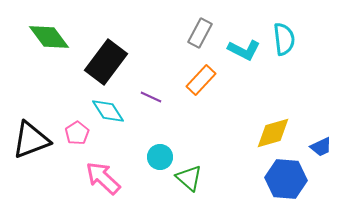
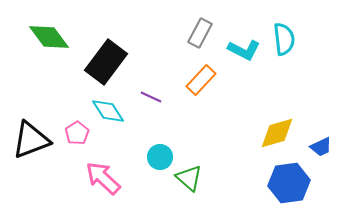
yellow diamond: moved 4 px right
blue hexagon: moved 3 px right, 4 px down; rotated 12 degrees counterclockwise
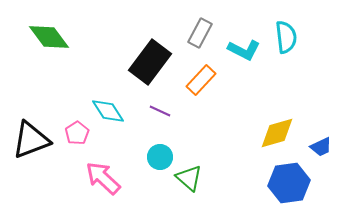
cyan semicircle: moved 2 px right, 2 px up
black rectangle: moved 44 px right
purple line: moved 9 px right, 14 px down
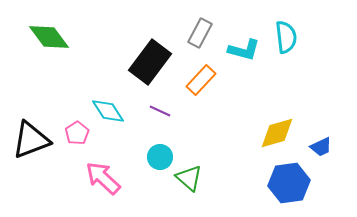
cyan L-shape: rotated 12 degrees counterclockwise
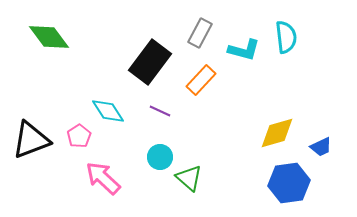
pink pentagon: moved 2 px right, 3 px down
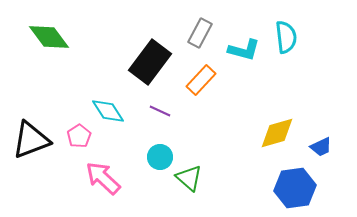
blue hexagon: moved 6 px right, 5 px down
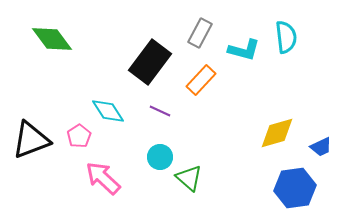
green diamond: moved 3 px right, 2 px down
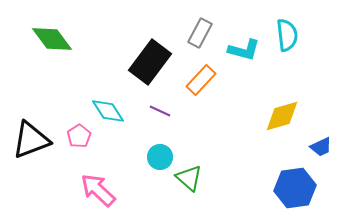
cyan semicircle: moved 1 px right, 2 px up
yellow diamond: moved 5 px right, 17 px up
pink arrow: moved 5 px left, 12 px down
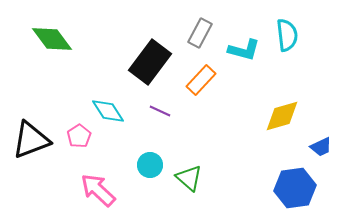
cyan circle: moved 10 px left, 8 px down
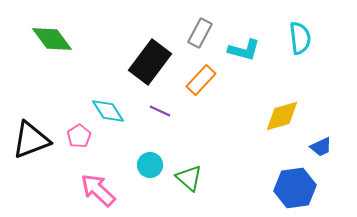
cyan semicircle: moved 13 px right, 3 px down
